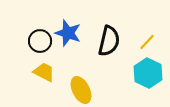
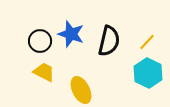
blue star: moved 3 px right, 1 px down
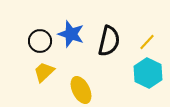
yellow trapezoid: rotated 70 degrees counterclockwise
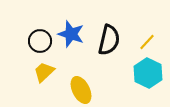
black semicircle: moved 1 px up
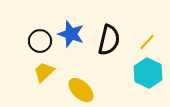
yellow ellipse: rotated 20 degrees counterclockwise
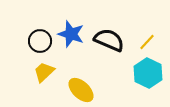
black semicircle: rotated 80 degrees counterclockwise
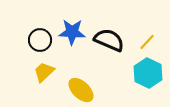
blue star: moved 1 px right, 2 px up; rotated 16 degrees counterclockwise
black circle: moved 1 px up
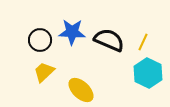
yellow line: moved 4 px left; rotated 18 degrees counterclockwise
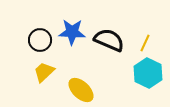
yellow line: moved 2 px right, 1 px down
